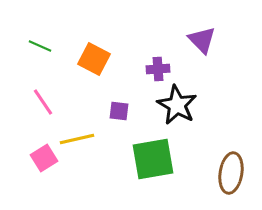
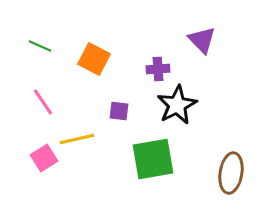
black star: rotated 15 degrees clockwise
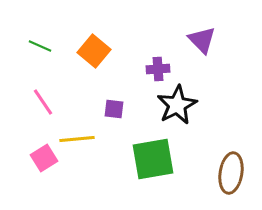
orange square: moved 8 px up; rotated 12 degrees clockwise
purple square: moved 5 px left, 2 px up
yellow line: rotated 8 degrees clockwise
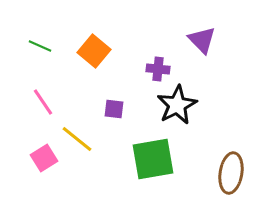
purple cross: rotated 10 degrees clockwise
yellow line: rotated 44 degrees clockwise
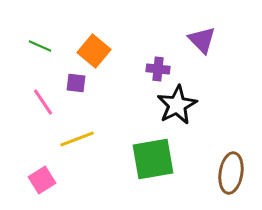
purple square: moved 38 px left, 26 px up
yellow line: rotated 60 degrees counterclockwise
pink square: moved 2 px left, 22 px down
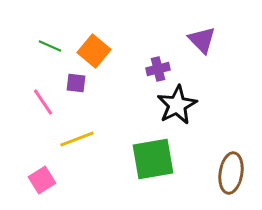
green line: moved 10 px right
purple cross: rotated 20 degrees counterclockwise
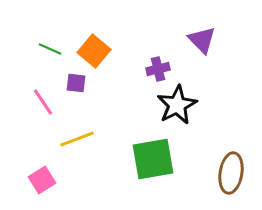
green line: moved 3 px down
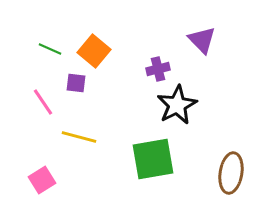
yellow line: moved 2 px right, 2 px up; rotated 36 degrees clockwise
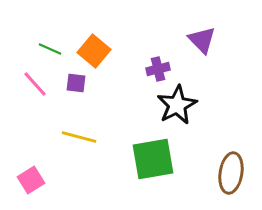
pink line: moved 8 px left, 18 px up; rotated 8 degrees counterclockwise
pink square: moved 11 px left
